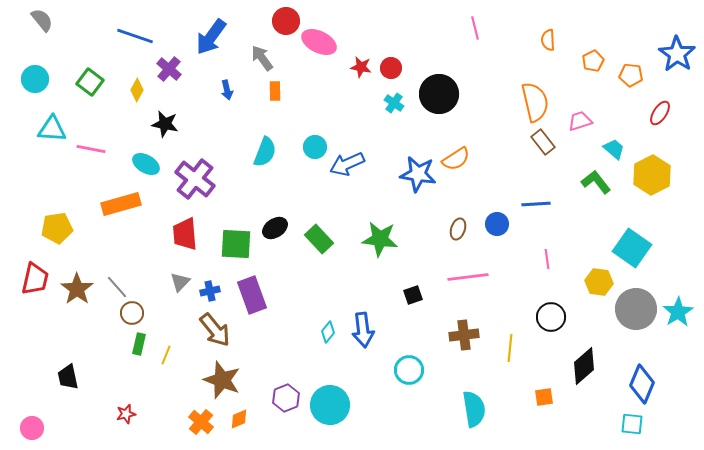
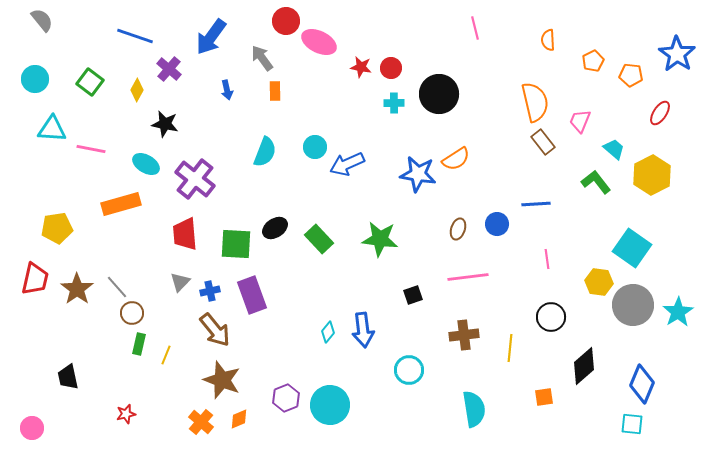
cyan cross at (394, 103): rotated 36 degrees counterclockwise
pink trapezoid at (580, 121): rotated 50 degrees counterclockwise
gray circle at (636, 309): moved 3 px left, 4 px up
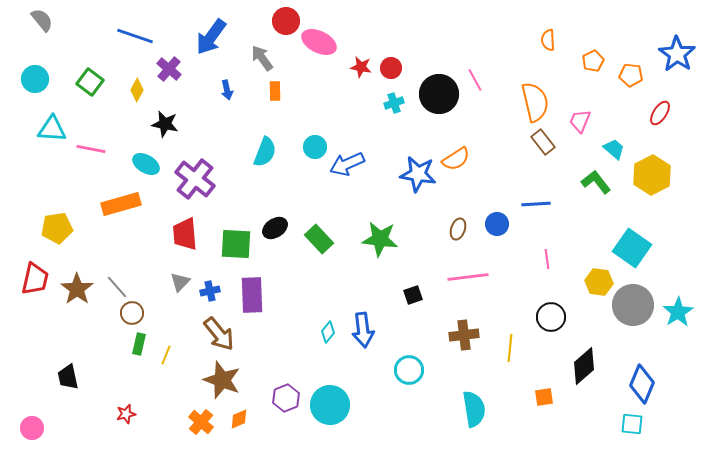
pink line at (475, 28): moved 52 px down; rotated 15 degrees counterclockwise
cyan cross at (394, 103): rotated 18 degrees counterclockwise
purple rectangle at (252, 295): rotated 18 degrees clockwise
brown arrow at (215, 330): moved 4 px right, 4 px down
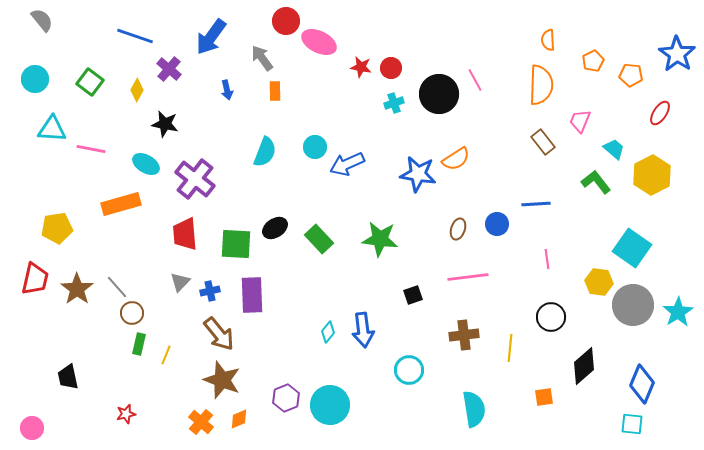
orange semicircle at (535, 102): moved 6 px right, 17 px up; rotated 15 degrees clockwise
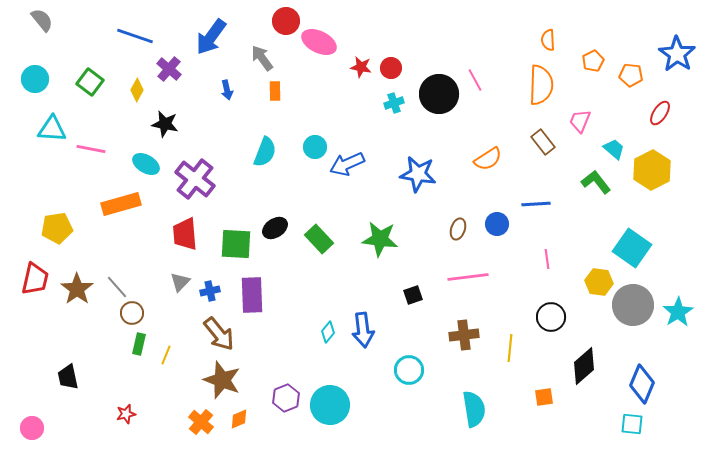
orange semicircle at (456, 159): moved 32 px right
yellow hexagon at (652, 175): moved 5 px up
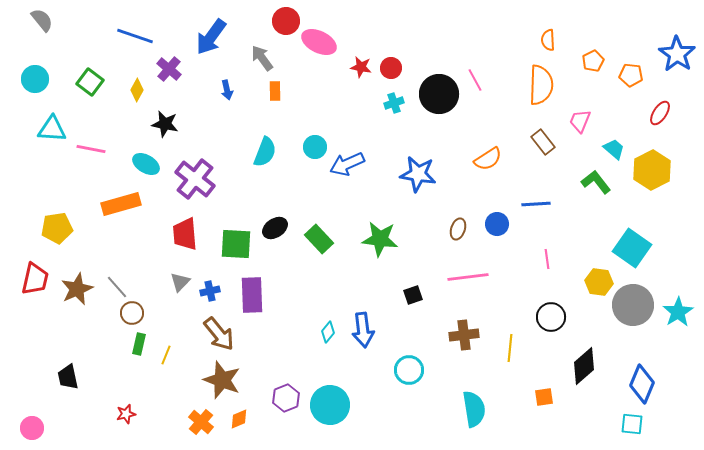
brown star at (77, 289): rotated 12 degrees clockwise
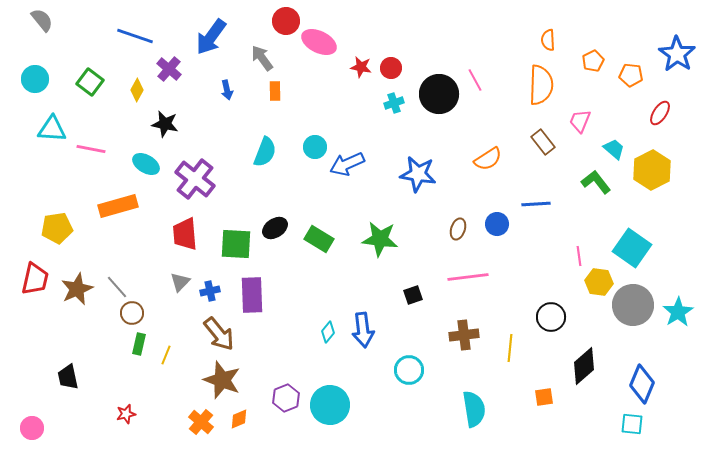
orange rectangle at (121, 204): moved 3 px left, 2 px down
green rectangle at (319, 239): rotated 16 degrees counterclockwise
pink line at (547, 259): moved 32 px right, 3 px up
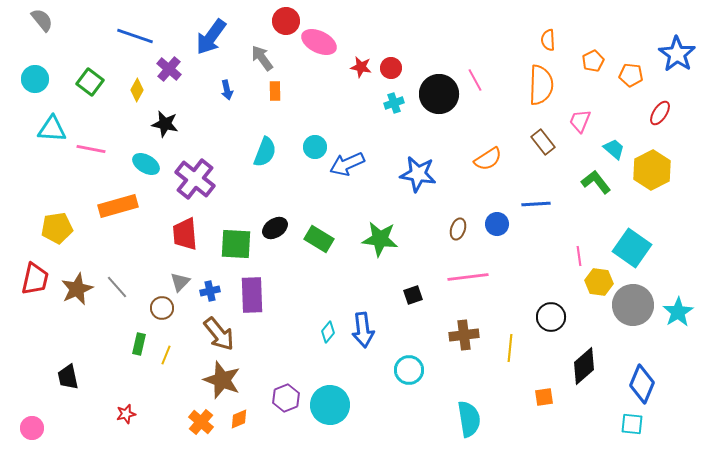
brown circle at (132, 313): moved 30 px right, 5 px up
cyan semicircle at (474, 409): moved 5 px left, 10 px down
